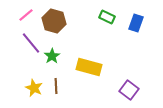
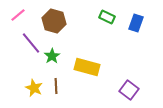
pink line: moved 8 px left
yellow rectangle: moved 2 px left
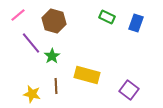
yellow rectangle: moved 8 px down
yellow star: moved 2 px left, 6 px down; rotated 12 degrees counterclockwise
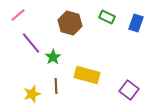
brown hexagon: moved 16 px right, 2 px down
green star: moved 1 px right, 1 px down
yellow star: rotated 30 degrees counterclockwise
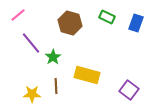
yellow star: rotated 18 degrees clockwise
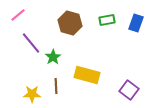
green rectangle: moved 3 px down; rotated 35 degrees counterclockwise
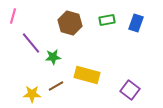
pink line: moved 5 px left, 1 px down; rotated 35 degrees counterclockwise
green star: rotated 28 degrees clockwise
brown line: rotated 63 degrees clockwise
purple square: moved 1 px right
